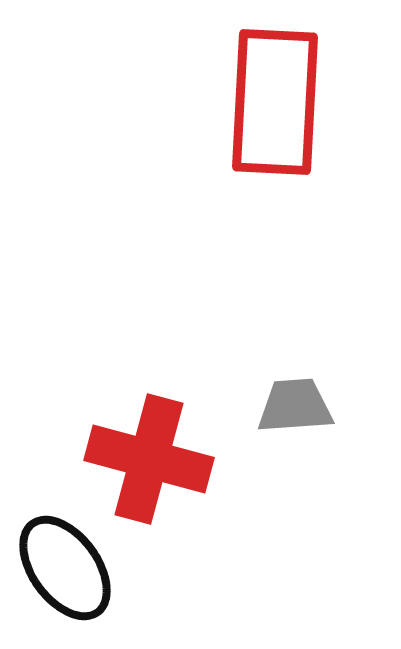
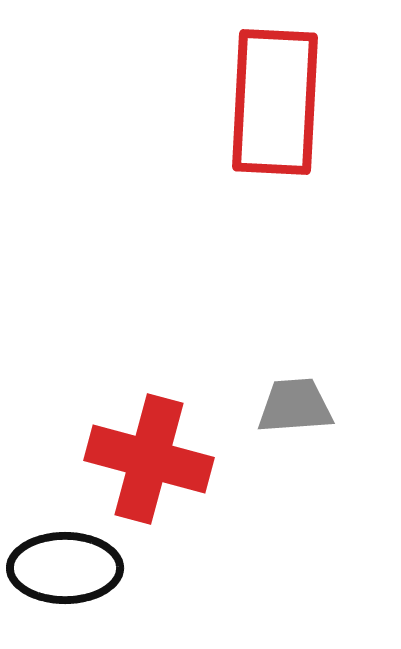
black ellipse: rotated 54 degrees counterclockwise
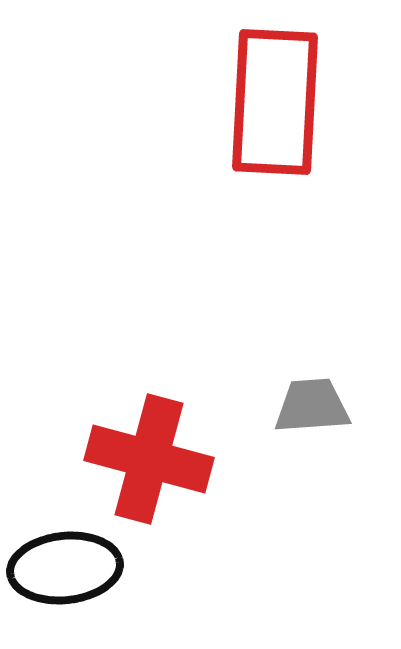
gray trapezoid: moved 17 px right
black ellipse: rotated 6 degrees counterclockwise
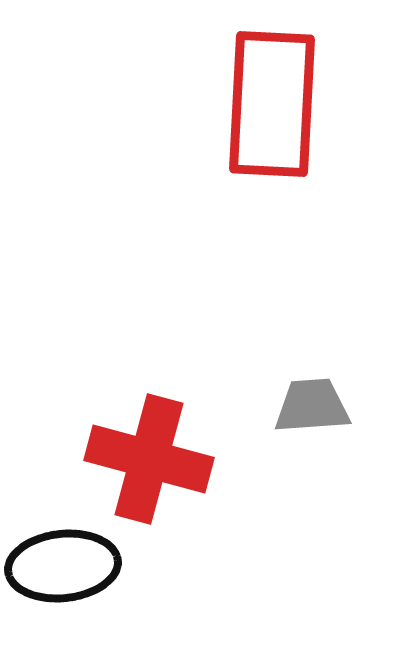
red rectangle: moved 3 px left, 2 px down
black ellipse: moved 2 px left, 2 px up
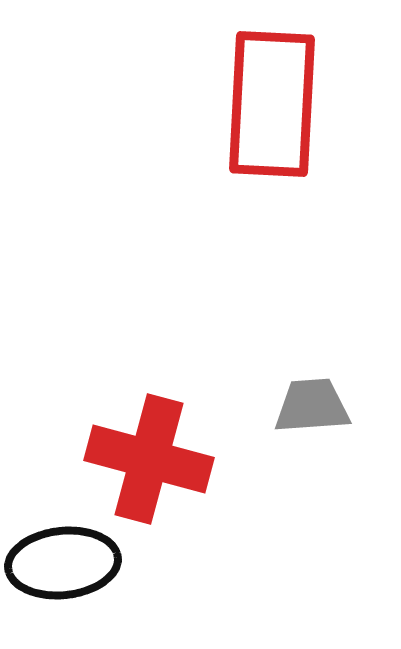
black ellipse: moved 3 px up
